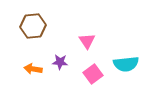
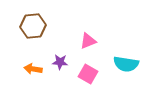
pink triangle: moved 1 px right; rotated 42 degrees clockwise
cyan semicircle: rotated 15 degrees clockwise
pink square: moved 5 px left; rotated 24 degrees counterclockwise
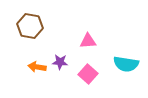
brown hexagon: moved 3 px left; rotated 15 degrees clockwise
pink triangle: rotated 18 degrees clockwise
orange arrow: moved 4 px right, 2 px up
pink square: rotated 12 degrees clockwise
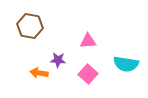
purple star: moved 2 px left, 2 px up
orange arrow: moved 2 px right, 6 px down
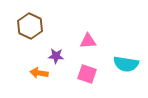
brown hexagon: rotated 15 degrees clockwise
purple star: moved 2 px left, 4 px up
pink square: moved 1 px left; rotated 24 degrees counterclockwise
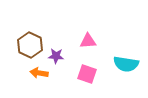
brown hexagon: moved 19 px down
